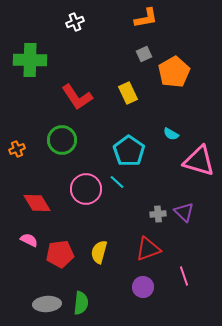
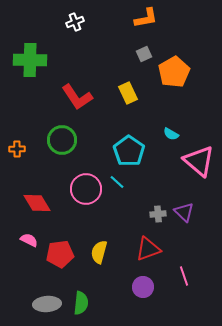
orange cross: rotated 21 degrees clockwise
pink triangle: rotated 24 degrees clockwise
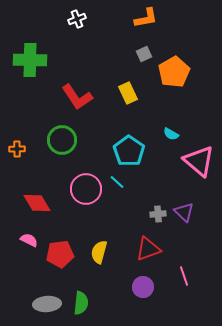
white cross: moved 2 px right, 3 px up
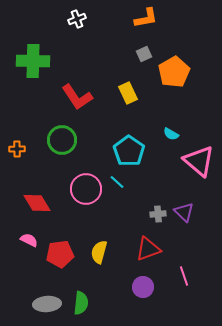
green cross: moved 3 px right, 1 px down
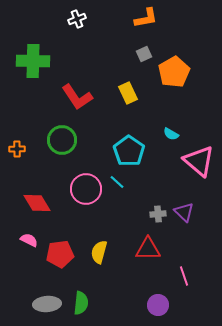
red triangle: rotated 20 degrees clockwise
purple circle: moved 15 px right, 18 px down
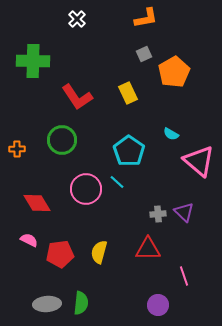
white cross: rotated 24 degrees counterclockwise
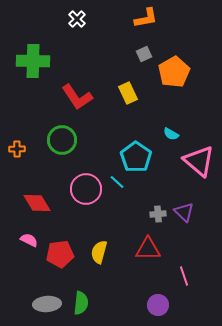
cyan pentagon: moved 7 px right, 6 px down
